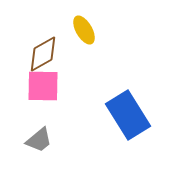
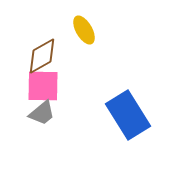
brown diamond: moved 1 px left, 2 px down
gray trapezoid: moved 3 px right, 27 px up
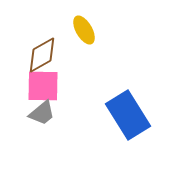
brown diamond: moved 1 px up
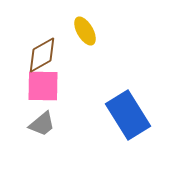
yellow ellipse: moved 1 px right, 1 px down
gray trapezoid: moved 11 px down
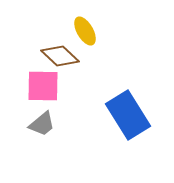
brown diamond: moved 18 px right, 1 px down; rotated 72 degrees clockwise
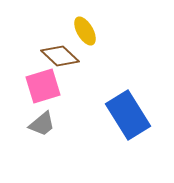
pink square: rotated 18 degrees counterclockwise
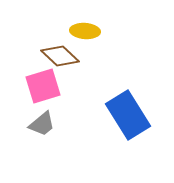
yellow ellipse: rotated 56 degrees counterclockwise
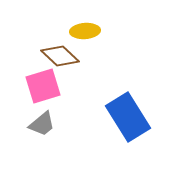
yellow ellipse: rotated 8 degrees counterclockwise
blue rectangle: moved 2 px down
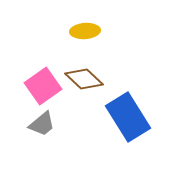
brown diamond: moved 24 px right, 23 px down
pink square: rotated 18 degrees counterclockwise
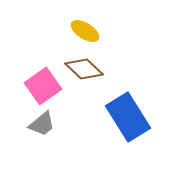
yellow ellipse: rotated 36 degrees clockwise
brown diamond: moved 10 px up
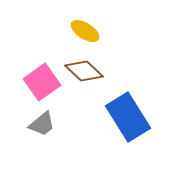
brown diamond: moved 2 px down
pink square: moved 1 px left, 4 px up
